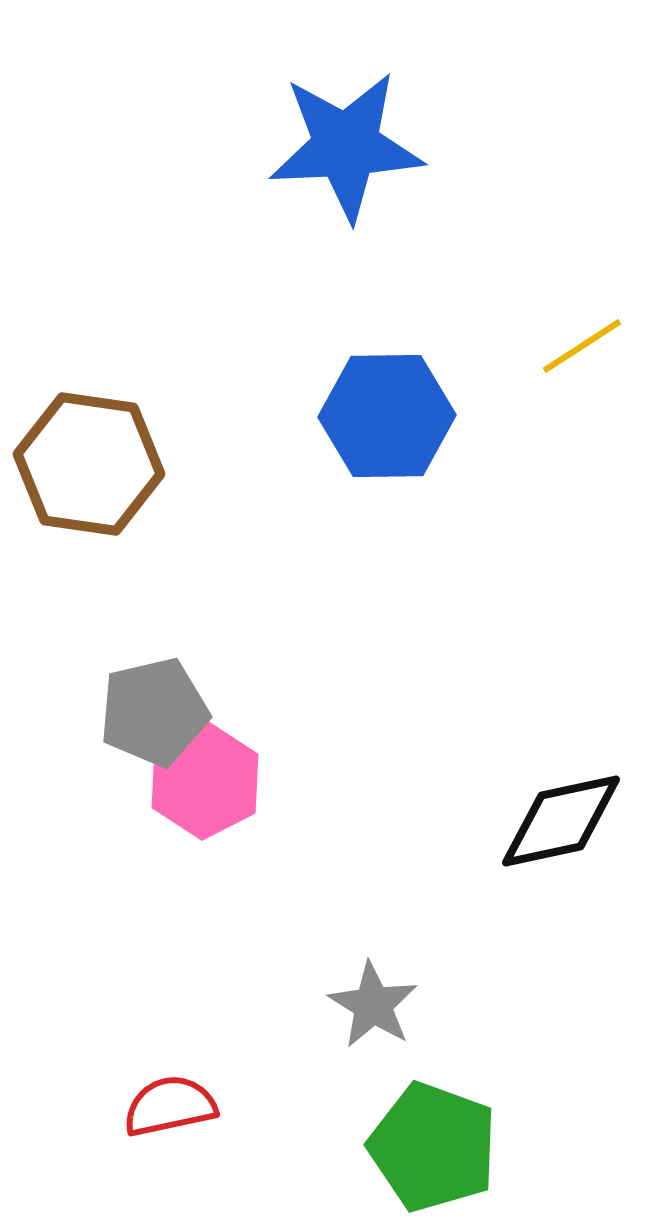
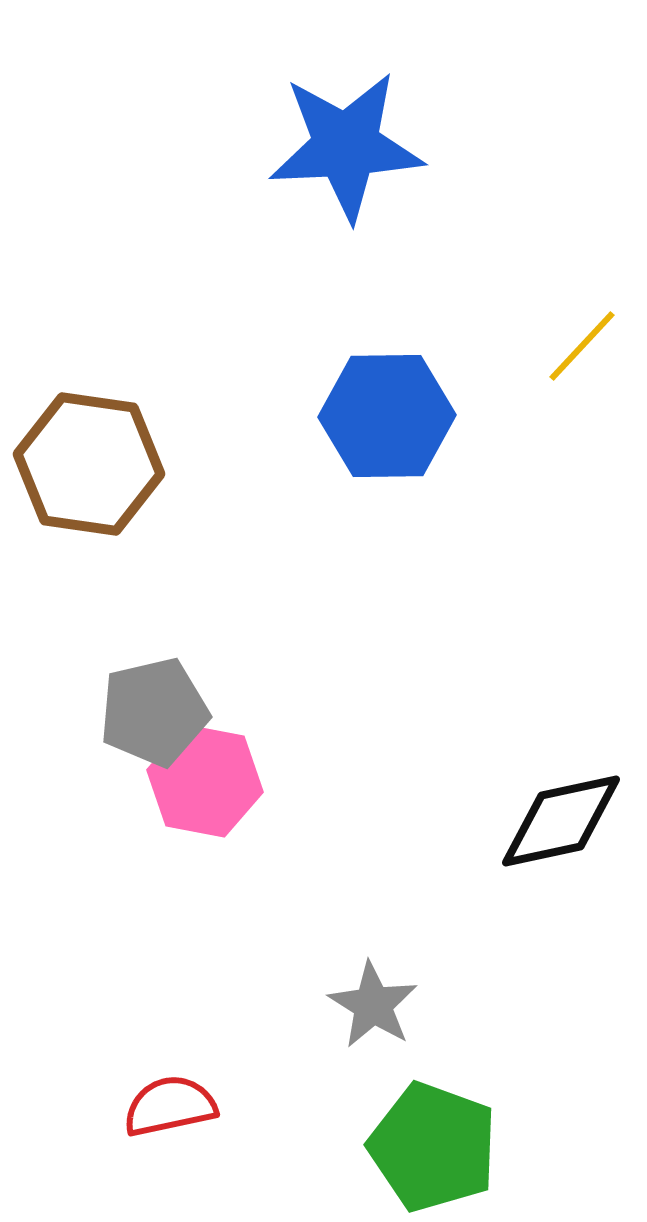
yellow line: rotated 14 degrees counterclockwise
pink hexagon: rotated 22 degrees counterclockwise
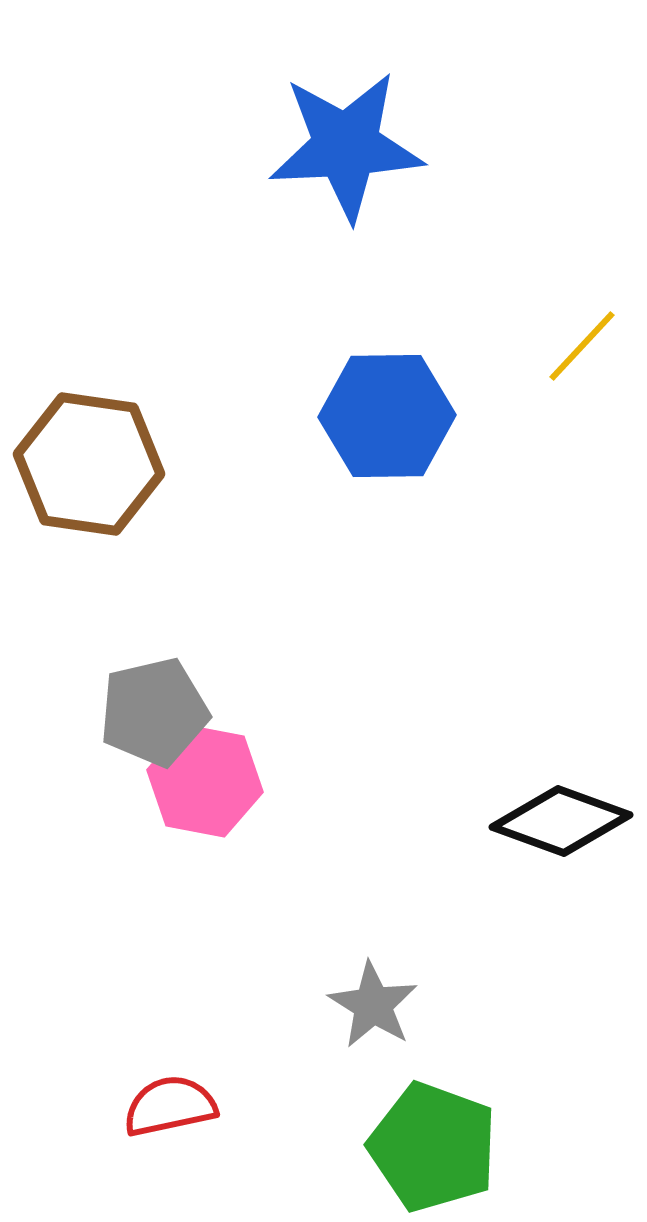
black diamond: rotated 32 degrees clockwise
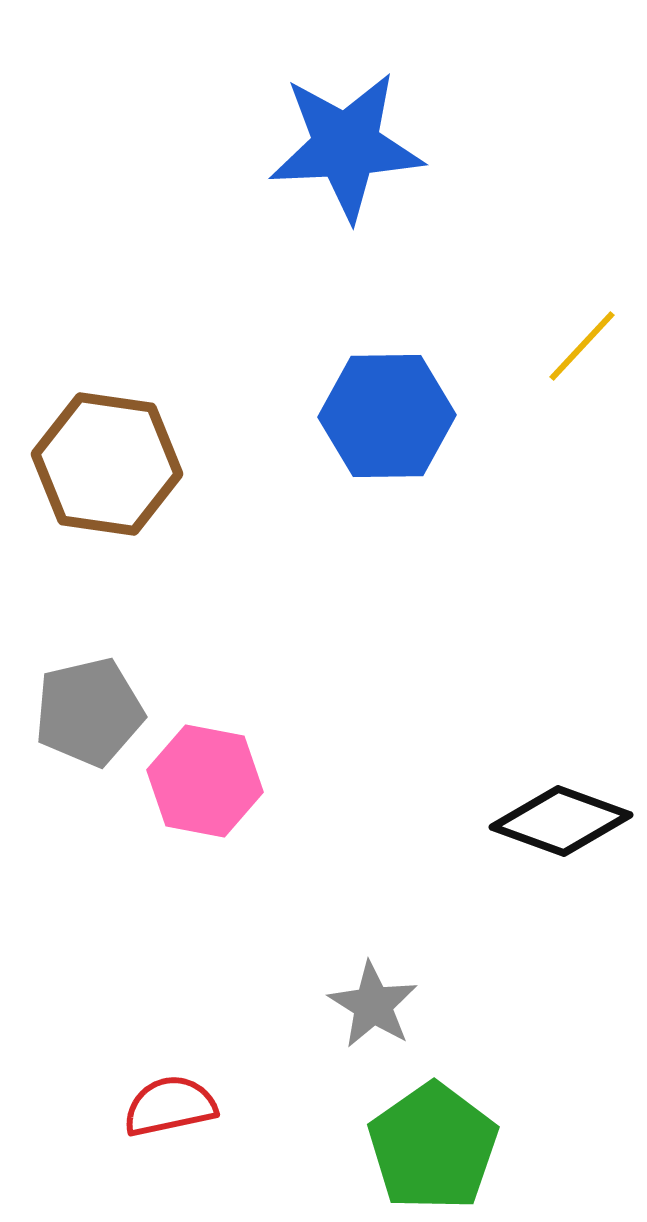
brown hexagon: moved 18 px right
gray pentagon: moved 65 px left
green pentagon: rotated 17 degrees clockwise
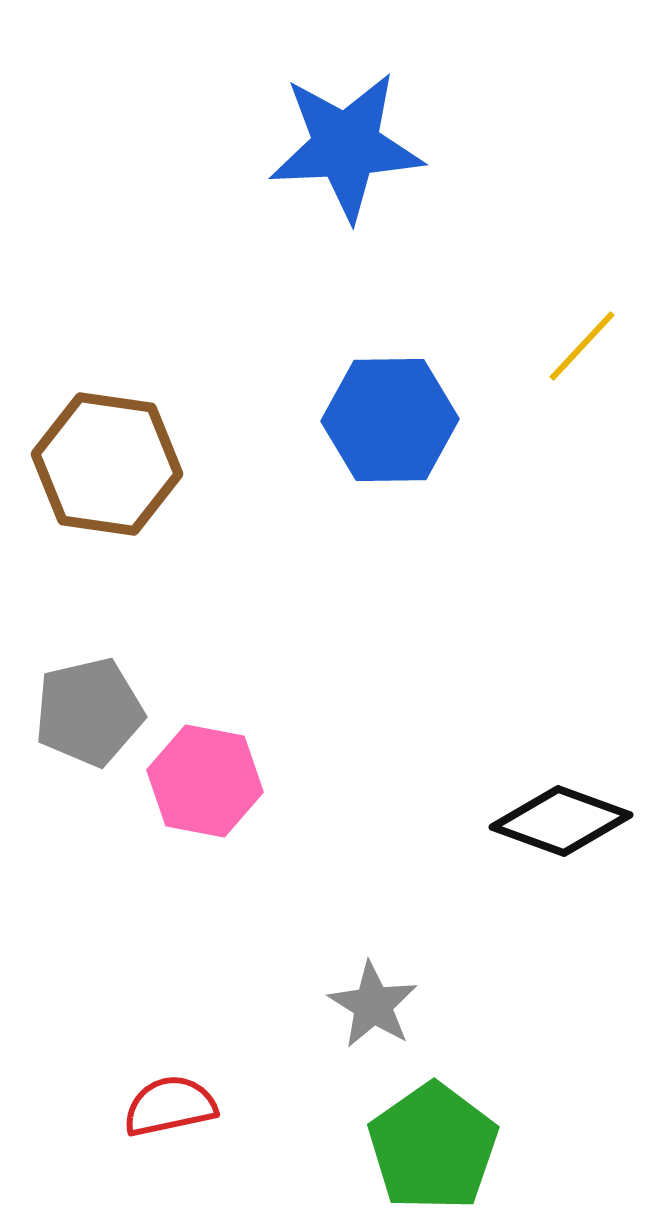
blue hexagon: moved 3 px right, 4 px down
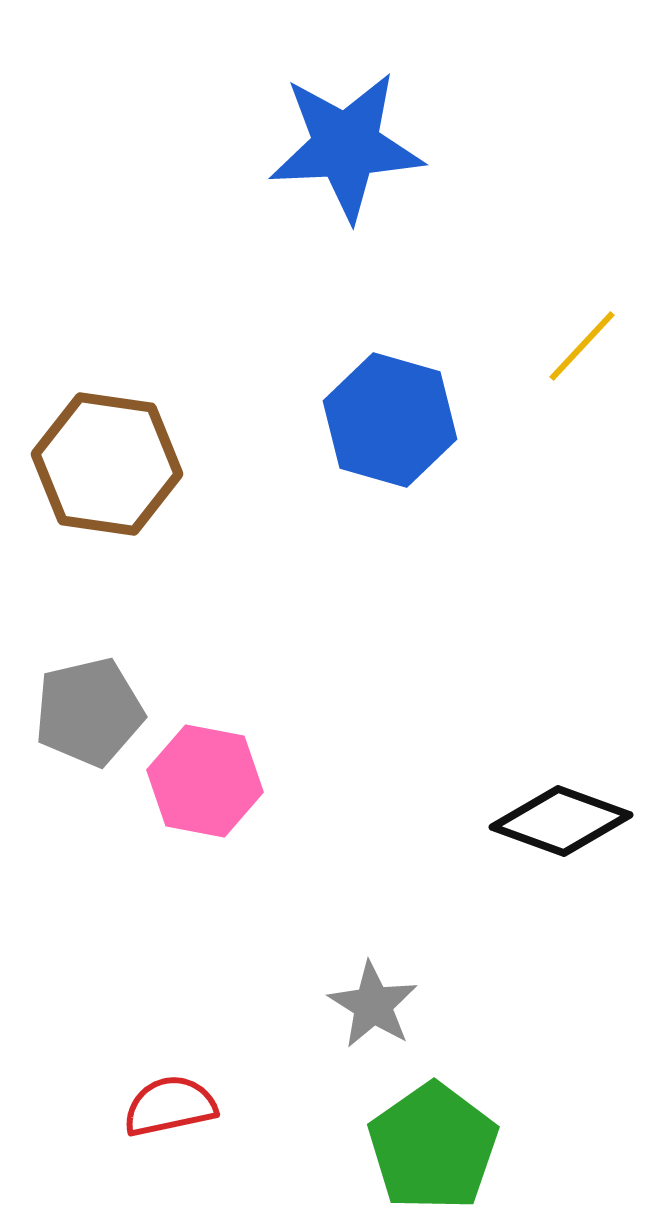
blue hexagon: rotated 17 degrees clockwise
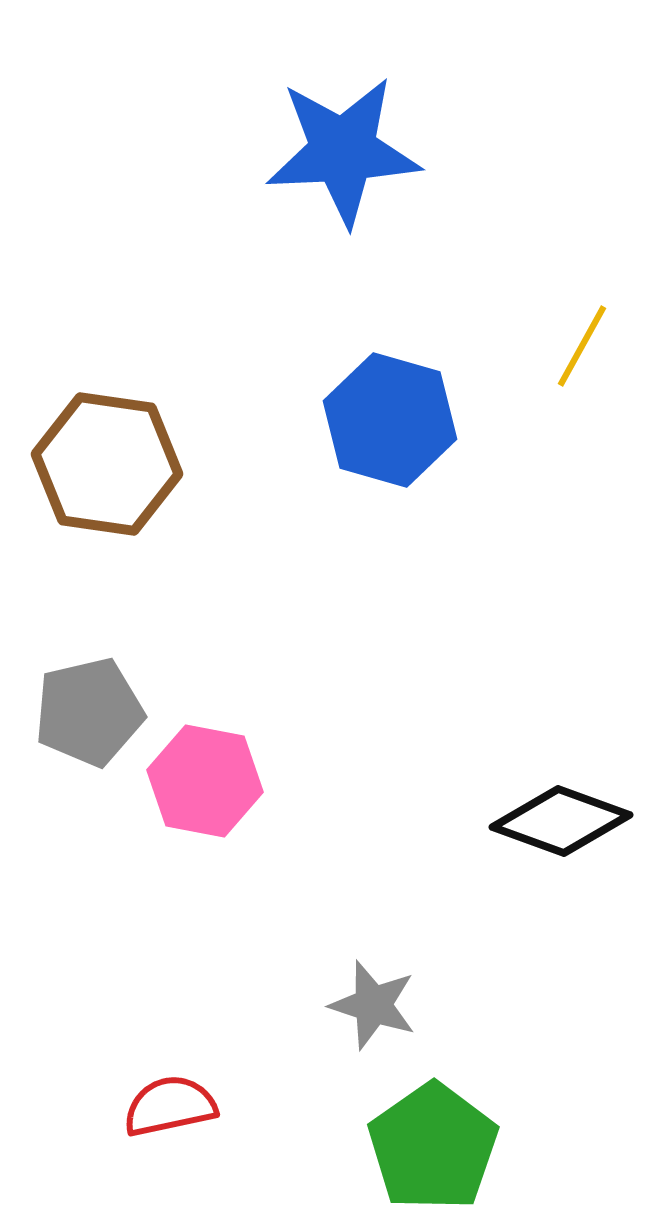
blue star: moved 3 px left, 5 px down
yellow line: rotated 14 degrees counterclockwise
gray star: rotated 14 degrees counterclockwise
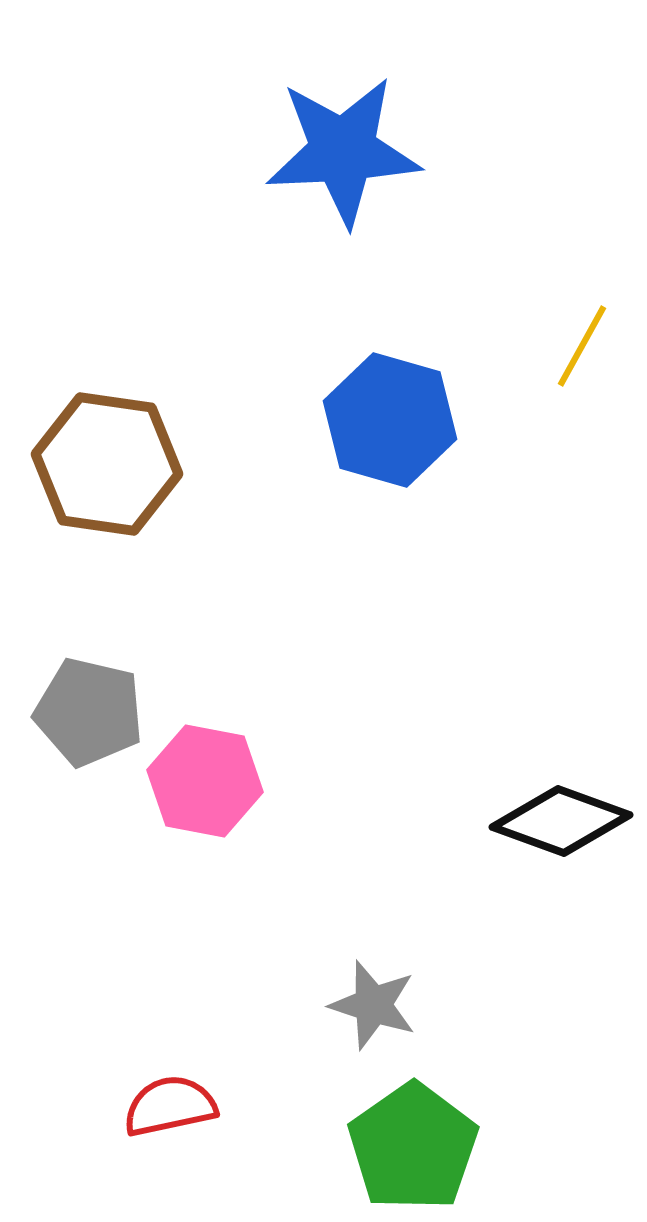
gray pentagon: rotated 26 degrees clockwise
green pentagon: moved 20 px left
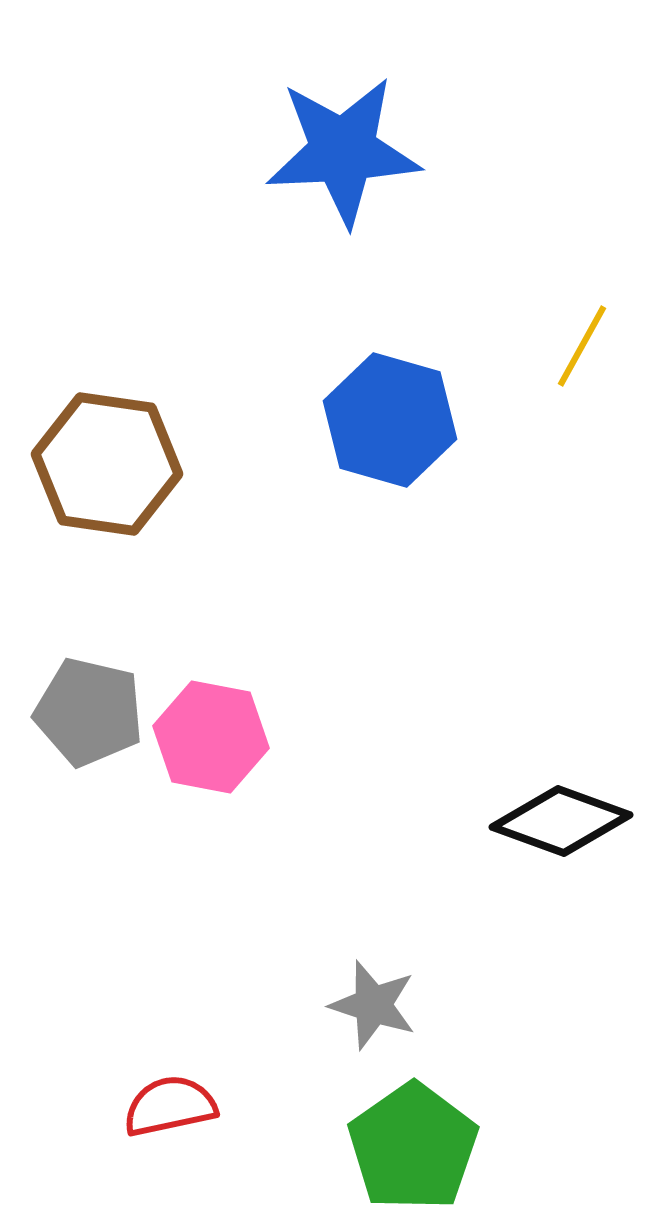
pink hexagon: moved 6 px right, 44 px up
